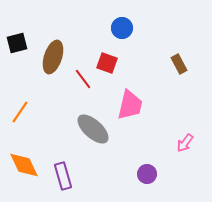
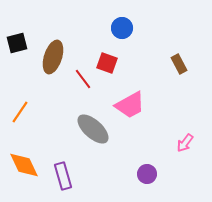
pink trapezoid: rotated 48 degrees clockwise
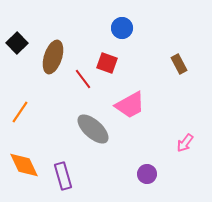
black square: rotated 30 degrees counterclockwise
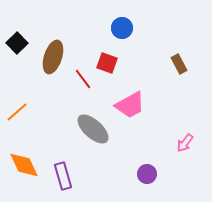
orange line: moved 3 px left; rotated 15 degrees clockwise
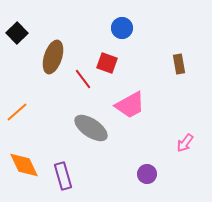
black square: moved 10 px up
brown rectangle: rotated 18 degrees clockwise
gray ellipse: moved 2 px left, 1 px up; rotated 8 degrees counterclockwise
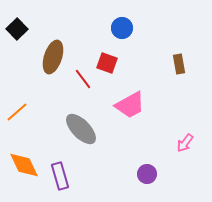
black square: moved 4 px up
gray ellipse: moved 10 px left, 1 px down; rotated 12 degrees clockwise
purple rectangle: moved 3 px left
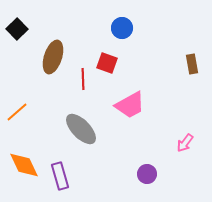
brown rectangle: moved 13 px right
red line: rotated 35 degrees clockwise
